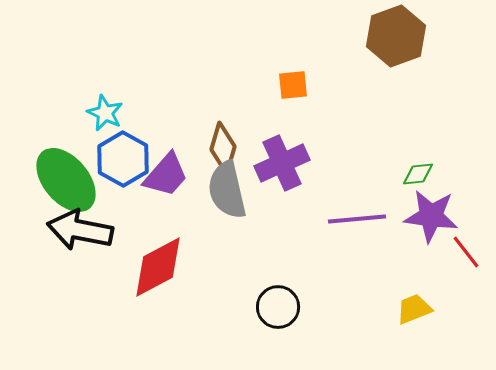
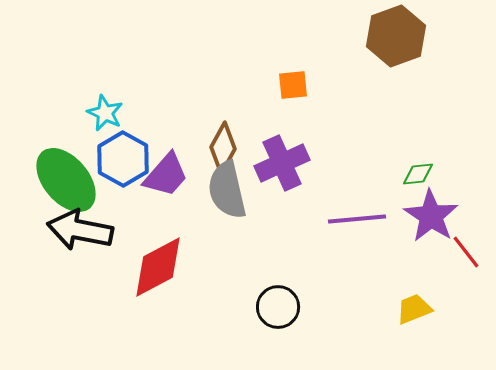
brown diamond: rotated 12 degrees clockwise
purple star: rotated 26 degrees clockwise
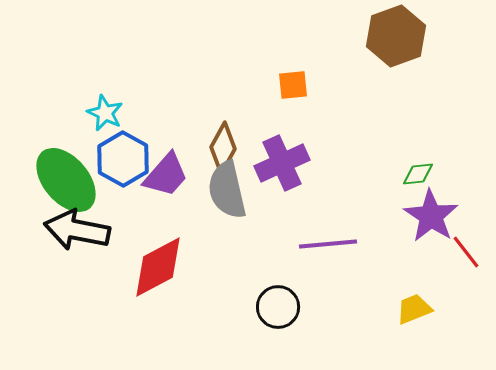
purple line: moved 29 px left, 25 px down
black arrow: moved 3 px left
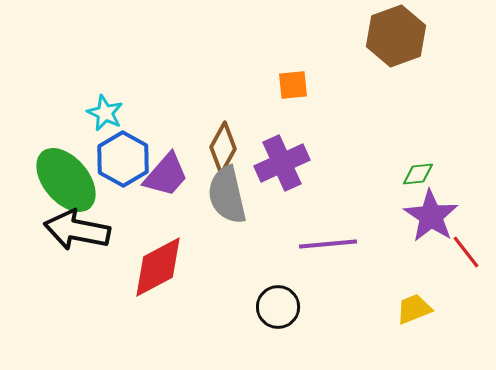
gray semicircle: moved 5 px down
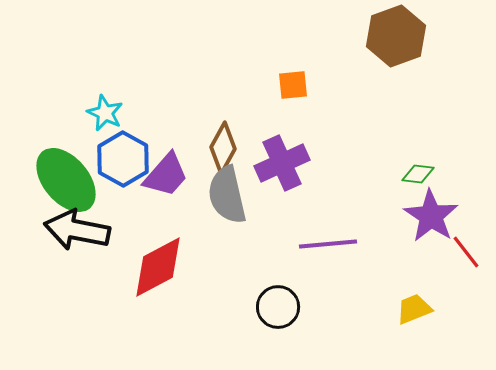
green diamond: rotated 12 degrees clockwise
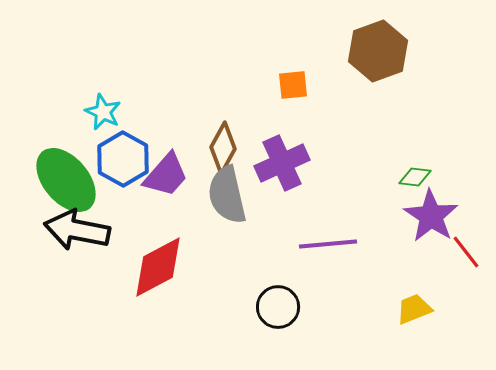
brown hexagon: moved 18 px left, 15 px down
cyan star: moved 2 px left, 1 px up
green diamond: moved 3 px left, 3 px down
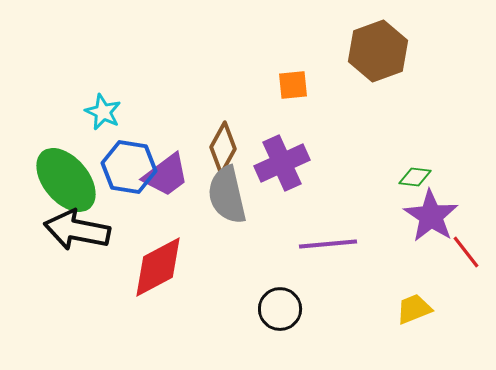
blue hexagon: moved 6 px right, 8 px down; rotated 20 degrees counterclockwise
purple trapezoid: rotated 12 degrees clockwise
black circle: moved 2 px right, 2 px down
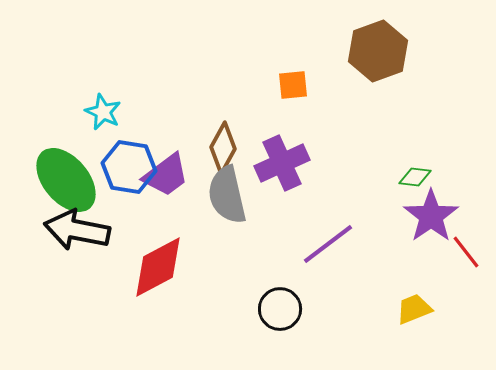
purple star: rotated 4 degrees clockwise
purple line: rotated 32 degrees counterclockwise
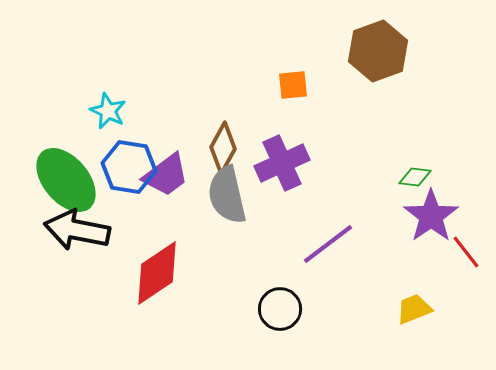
cyan star: moved 5 px right, 1 px up
red diamond: moved 1 px left, 6 px down; rotated 6 degrees counterclockwise
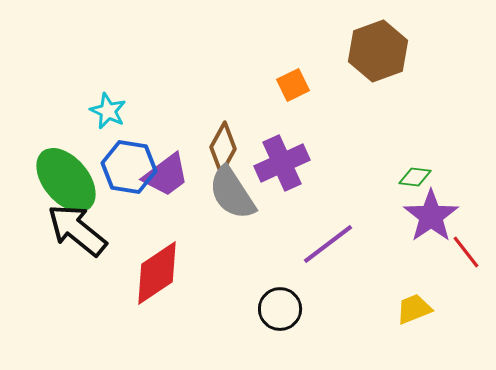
orange square: rotated 20 degrees counterclockwise
gray semicircle: moved 5 px right, 2 px up; rotated 20 degrees counterclockwise
black arrow: rotated 28 degrees clockwise
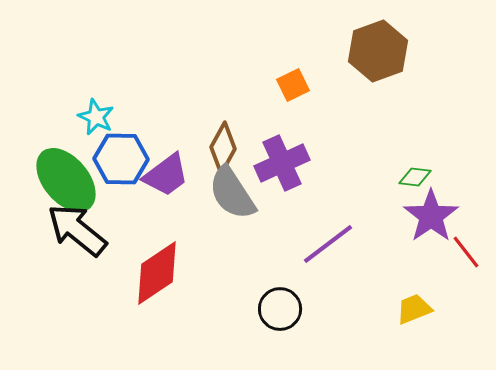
cyan star: moved 12 px left, 6 px down
blue hexagon: moved 8 px left, 8 px up; rotated 8 degrees counterclockwise
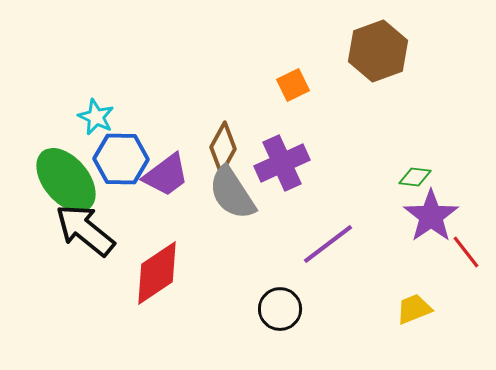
black arrow: moved 8 px right
